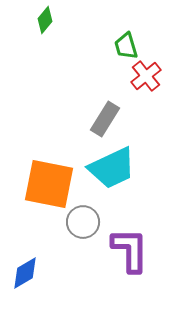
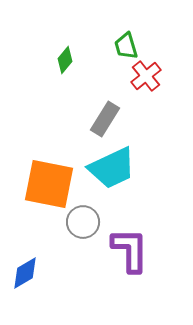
green diamond: moved 20 px right, 40 px down
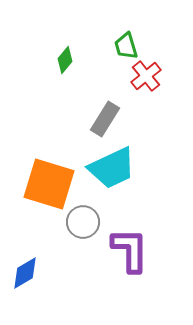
orange square: rotated 6 degrees clockwise
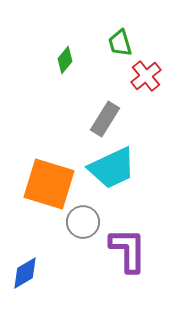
green trapezoid: moved 6 px left, 3 px up
purple L-shape: moved 2 px left
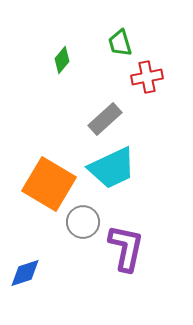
green diamond: moved 3 px left
red cross: moved 1 px right, 1 px down; rotated 28 degrees clockwise
gray rectangle: rotated 16 degrees clockwise
orange square: rotated 14 degrees clockwise
purple L-shape: moved 2 px left, 2 px up; rotated 12 degrees clockwise
blue diamond: rotated 12 degrees clockwise
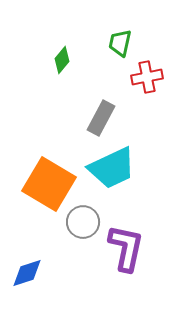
green trapezoid: rotated 28 degrees clockwise
gray rectangle: moved 4 px left, 1 px up; rotated 20 degrees counterclockwise
blue diamond: moved 2 px right
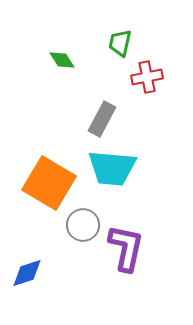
green diamond: rotated 72 degrees counterclockwise
gray rectangle: moved 1 px right, 1 px down
cyan trapezoid: rotated 30 degrees clockwise
orange square: moved 1 px up
gray circle: moved 3 px down
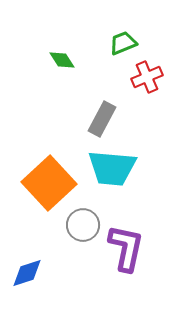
green trapezoid: moved 3 px right; rotated 56 degrees clockwise
red cross: rotated 12 degrees counterclockwise
orange square: rotated 16 degrees clockwise
